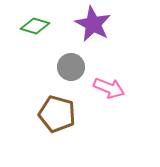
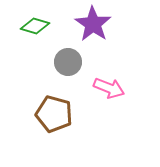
purple star: rotated 6 degrees clockwise
gray circle: moved 3 px left, 5 px up
brown pentagon: moved 3 px left
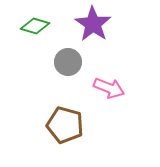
brown pentagon: moved 11 px right, 11 px down
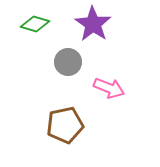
green diamond: moved 2 px up
brown pentagon: rotated 27 degrees counterclockwise
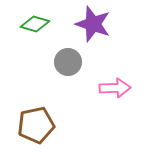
purple star: rotated 15 degrees counterclockwise
pink arrow: moved 6 px right; rotated 24 degrees counterclockwise
brown pentagon: moved 29 px left
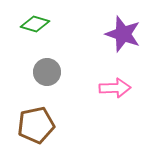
purple star: moved 30 px right, 10 px down
gray circle: moved 21 px left, 10 px down
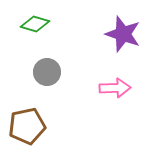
brown pentagon: moved 9 px left, 1 px down
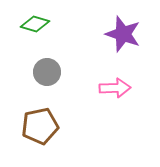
brown pentagon: moved 13 px right
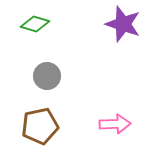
purple star: moved 10 px up
gray circle: moved 4 px down
pink arrow: moved 36 px down
